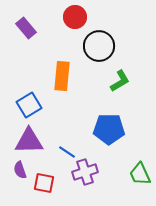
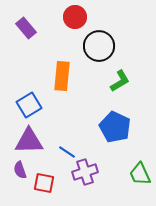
blue pentagon: moved 6 px right, 2 px up; rotated 24 degrees clockwise
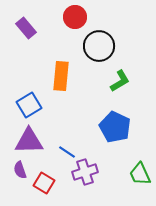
orange rectangle: moved 1 px left
red square: rotated 20 degrees clockwise
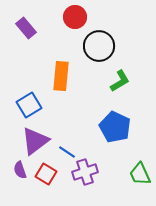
purple triangle: moved 6 px right; rotated 36 degrees counterclockwise
red square: moved 2 px right, 9 px up
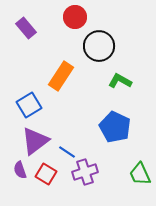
orange rectangle: rotated 28 degrees clockwise
green L-shape: rotated 120 degrees counterclockwise
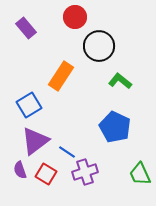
green L-shape: rotated 10 degrees clockwise
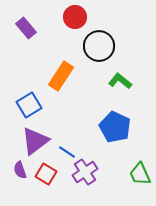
purple cross: rotated 15 degrees counterclockwise
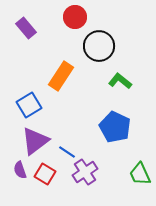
red square: moved 1 px left
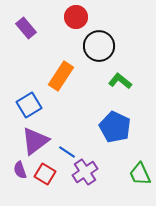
red circle: moved 1 px right
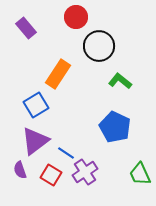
orange rectangle: moved 3 px left, 2 px up
blue square: moved 7 px right
blue line: moved 1 px left, 1 px down
red square: moved 6 px right, 1 px down
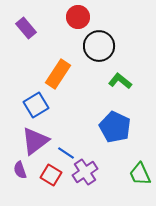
red circle: moved 2 px right
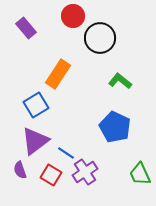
red circle: moved 5 px left, 1 px up
black circle: moved 1 px right, 8 px up
